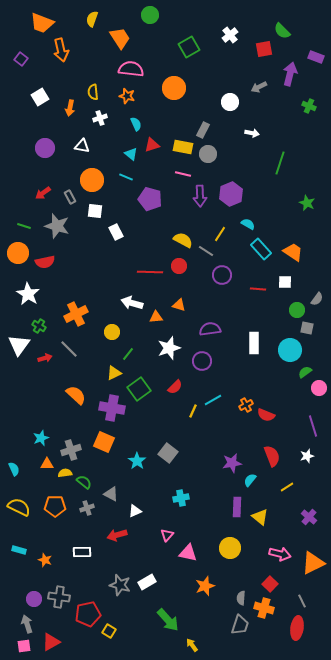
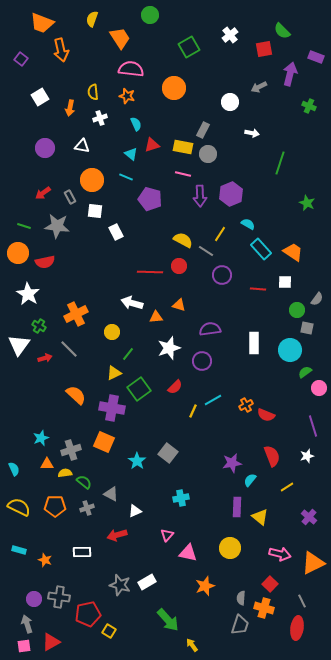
gray star at (57, 226): rotated 10 degrees counterclockwise
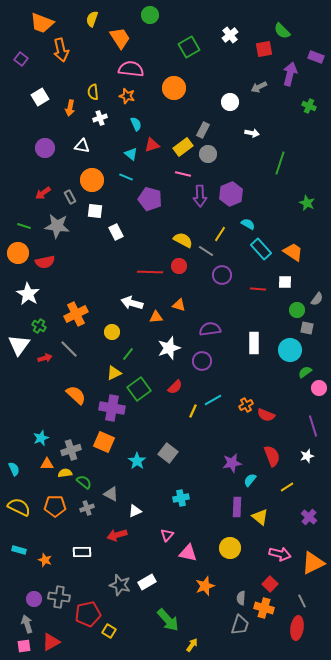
yellow rectangle at (183, 147): rotated 48 degrees counterclockwise
yellow arrow at (192, 645): rotated 72 degrees clockwise
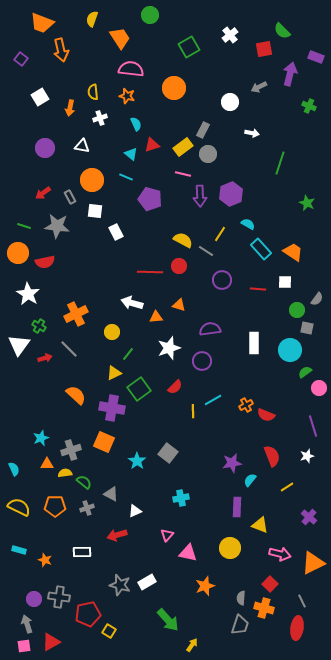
purple circle at (222, 275): moved 5 px down
yellow line at (193, 411): rotated 24 degrees counterclockwise
yellow triangle at (260, 517): moved 8 px down; rotated 18 degrees counterclockwise
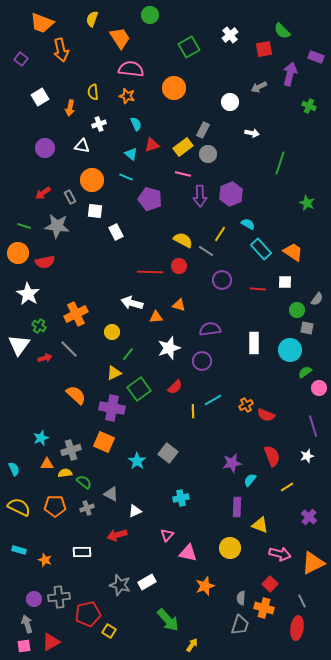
white cross at (100, 118): moved 1 px left, 6 px down
gray cross at (59, 597): rotated 15 degrees counterclockwise
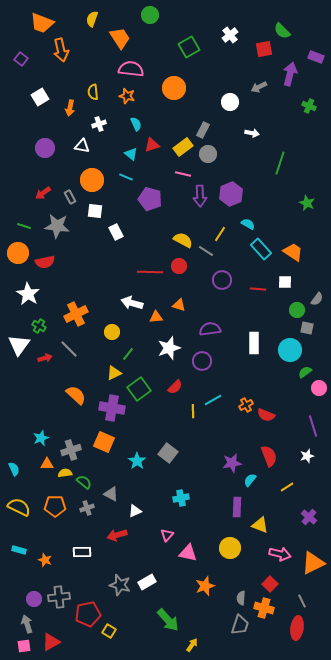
red semicircle at (272, 456): moved 3 px left
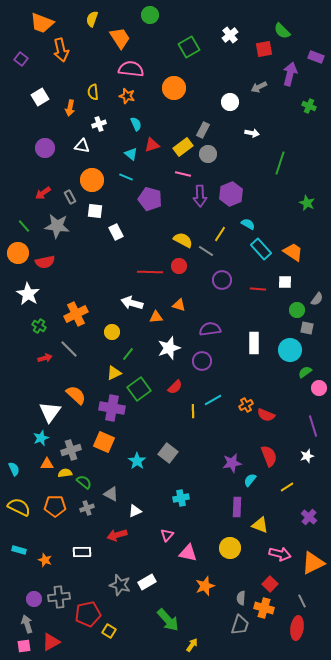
green line at (24, 226): rotated 32 degrees clockwise
white triangle at (19, 345): moved 31 px right, 67 px down
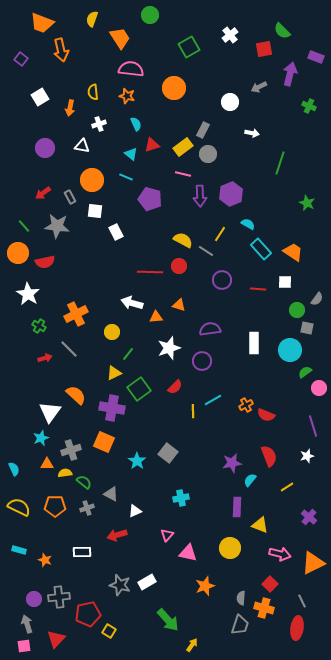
red triangle at (51, 642): moved 5 px right, 3 px up; rotated 18 degrees counterclockwise
